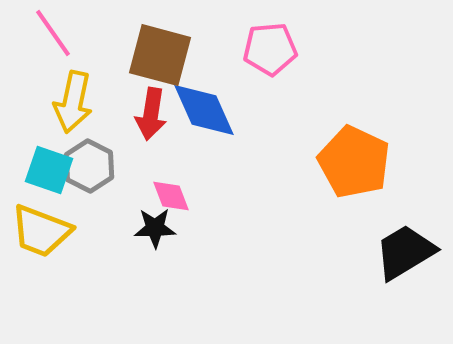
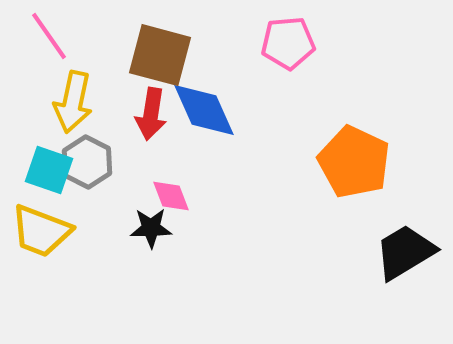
pink line: moved 4 px left, 3 px down
pink pentagon: moved 18 px right, 6 px up
gray hexagon: moved 2 px left, 4 px up
black star: moved 4 px left
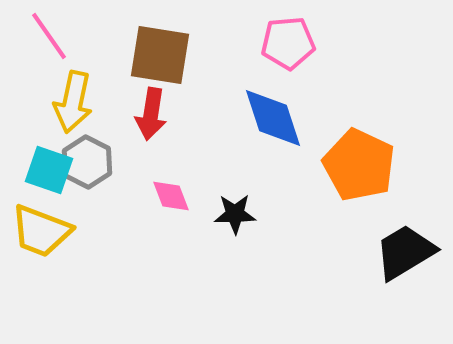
brown square: rotated 6 degrees counterclockwise
blue diamond: moved 69 px right, 8 px down; rotated 6 degrees clockwise
orange pentagon: moved 5 px right, 3 px down
black star: moved 84 px right, 14 px up
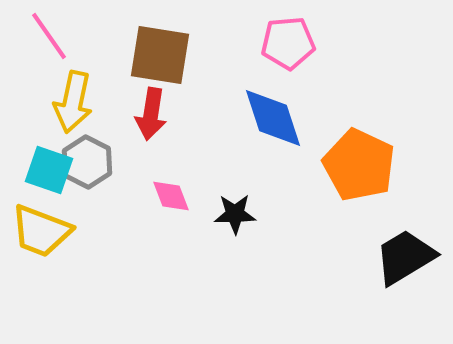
black trapezoid: moved 5 px down
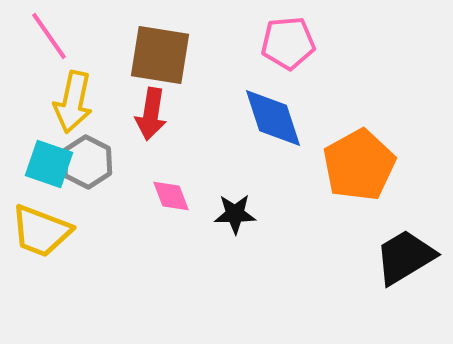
orange pentagon: rotated 18 degrees clockwise
cyan square: moved 6 px up
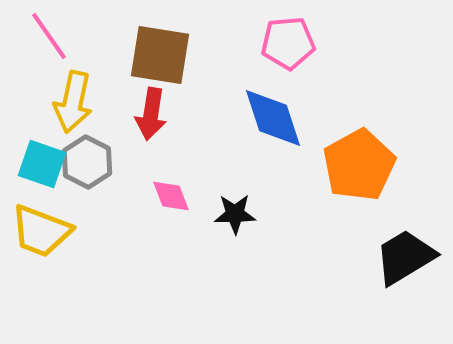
cyan square: moved 7 px left
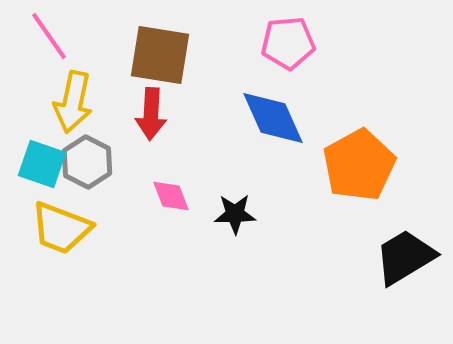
red arrow: rotated 6 degrees counterclockwise
blue diamond: rotated 6 degrees counterclockwise
yellow trapezoid: moved 20 px right, 3 px up
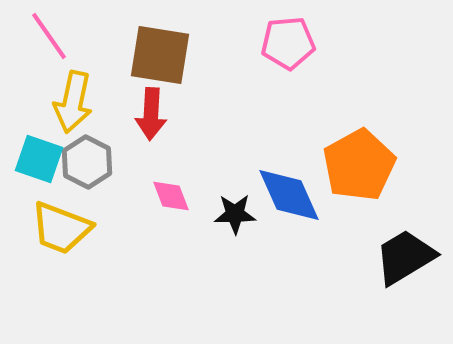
blue diamond: moved 16 px right, 77 px down
cyan square: moved 3 px left, 5 px up
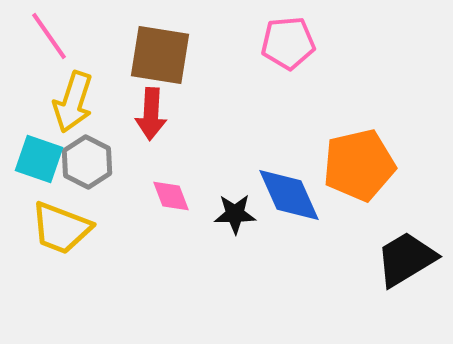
yellow arrow: rotated 6 degrees clockwise
orange pentagon: rotated 16 degrees clockwise
black trapezoid: moved 1 px right, 2 px down
